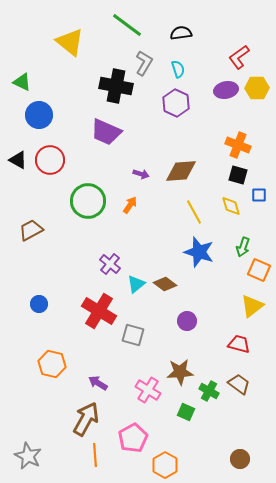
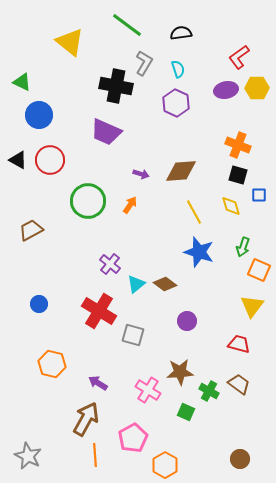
yellow triangle at (252, 306): rotated 15 degrees counterclockwise
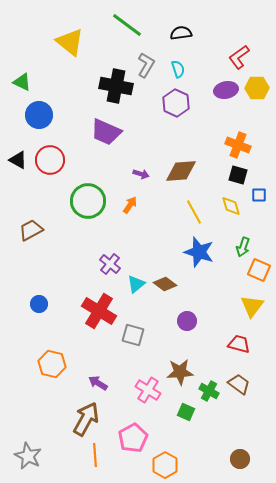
gray L-shape at (144, 63): moved 2 px right, 2 px down
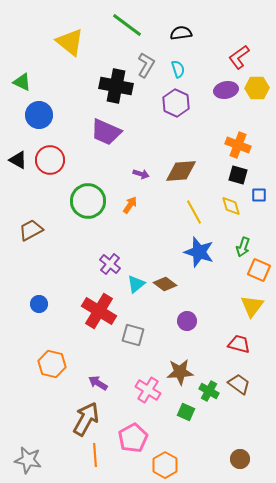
gray star at (28, 456): moved 4 px down; rotated 16 degrees counterclockwise
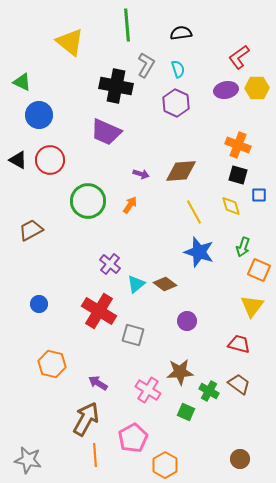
green line at (127, 25): rotated 48 degrees clockwise
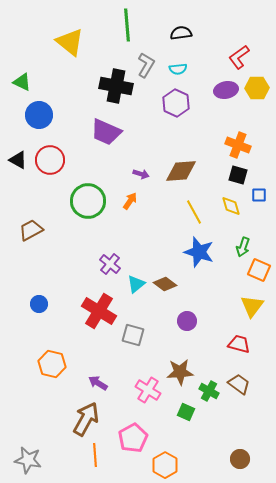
cyan semicircle at (178, 69): rotated 102 degrees clockwise
orange arrow at (130, 205): moved 4 px up
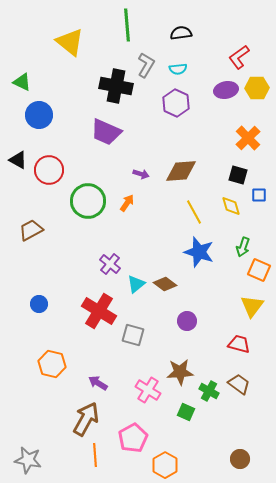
orange cross at (238, 145): moved 10 px right, 7 px up; rotated 25 degrees clockwise
red circle at (50, 160): moved 1 px left, 10 px down
orange arrow at (130, 201): moved 3 px left, 2 px down
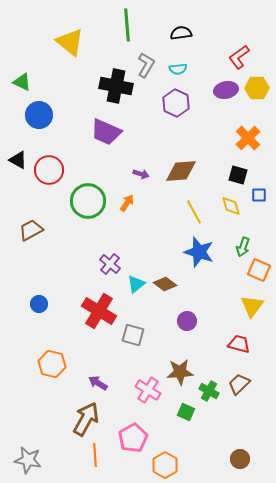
brown trapezoid at (239, 384): rotated 80 degrees counterclockwise
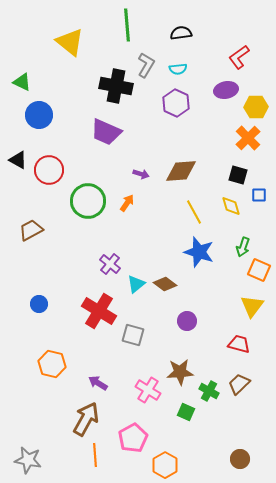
yellow hexagon at (257, 88): moved 1 px left, 19 px down
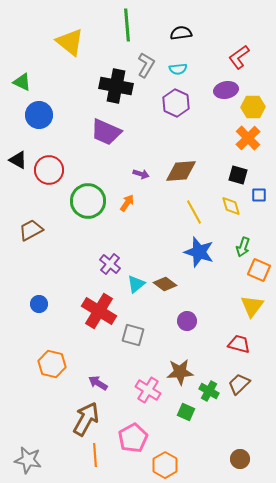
yellow hexagon at (256, 107): moved 3 px left
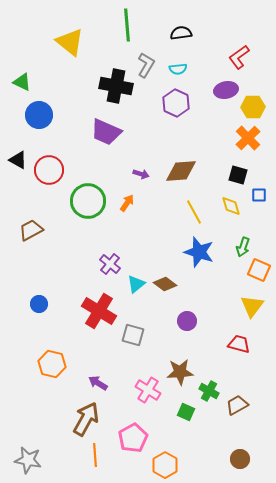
brown trapezoid at (239, 384): moved 2 px left, 21 px down; rotated 15 degrees clockwise
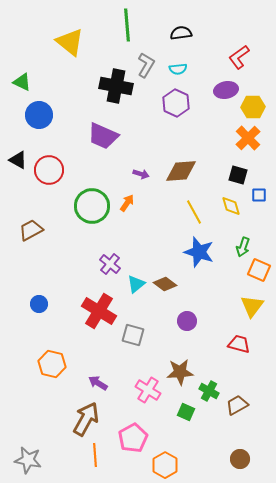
purple trapezoid at (106, 132): moved 3 px left, 4 px down
green circle at (88, 201): moved 4 px right, 5 px down
